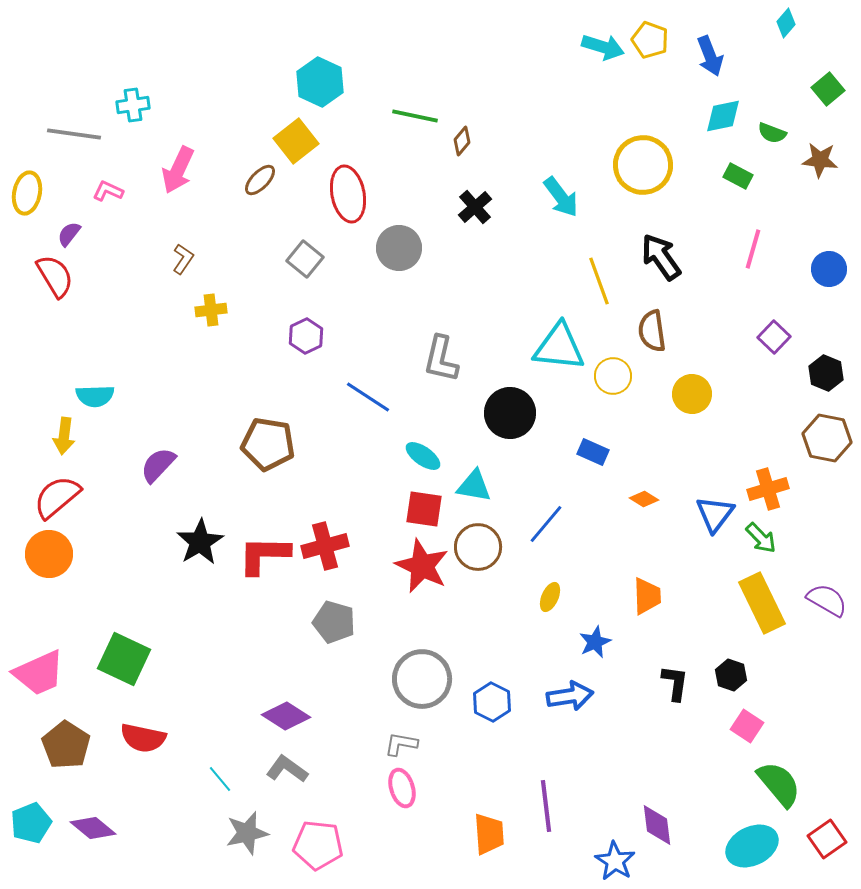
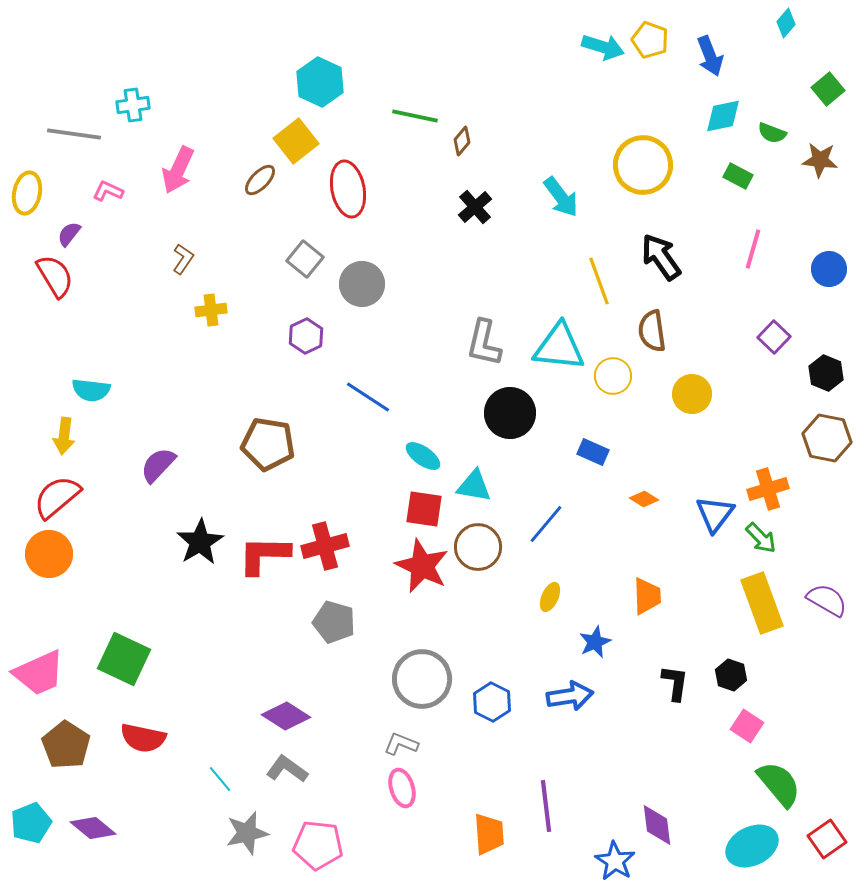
red ellipse at (348, 194): moved 5 px up
gray circle at (399, 248): moved 37 px left, 36 px down
gray L-shape at (441, 359): moved 43 px right, 16 px up
cyan semicircle at (95, 396): moved 4 px left, 6 px up; rotated 9 degrees clockwise
yellow rectangle at (762, 603): rotated 6 degrees clockwise
gray L-shape at (401, 744): rotated 12 degrees clockwise
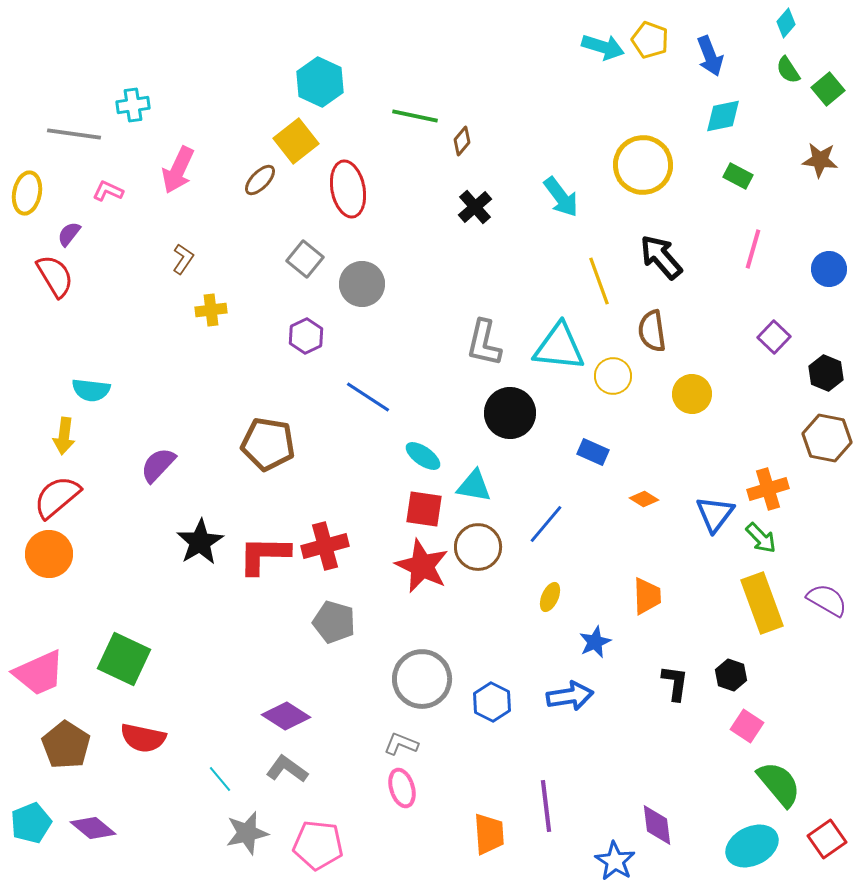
green semicircle at (772, 133): moved 16 px right, 63 px up; rotated 36 degrees clockwise
black arrow at (661, 257): rotated 6 degrees counterclockwise
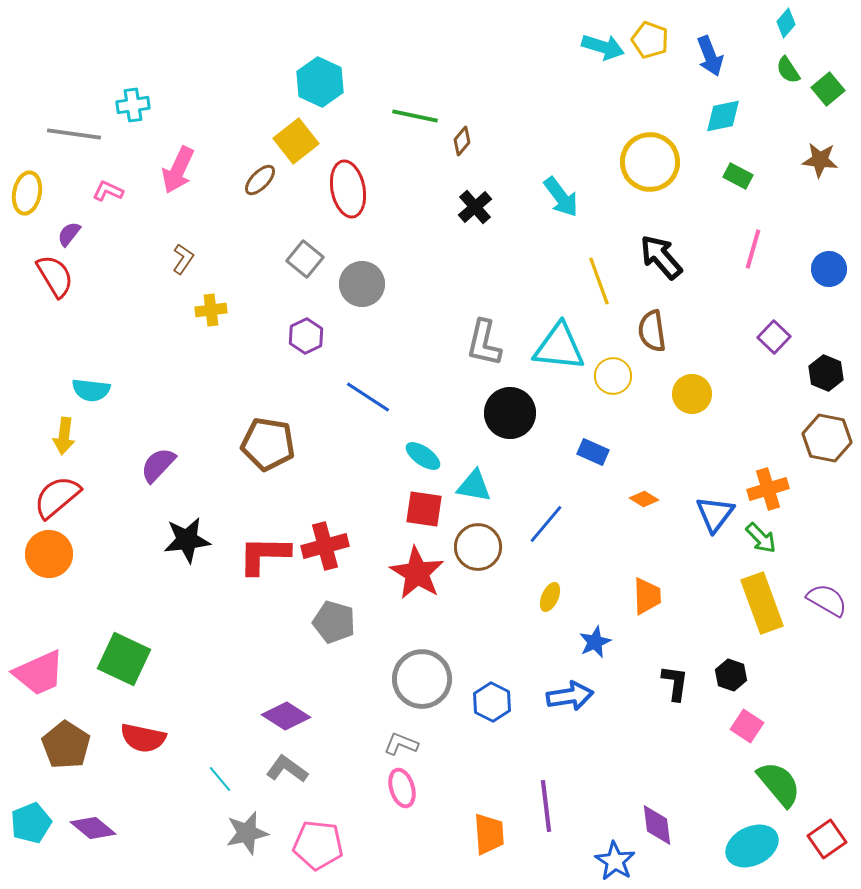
yellow circle at (643, 165): moved 7 px right, 3 px up
black star at (200, 542): moved 13 px left, 2 px up; rotated 24 degrees clockwise
red star at (422, 566): moved 5 px left, 7 px down; rotated 6 degrees clockwise
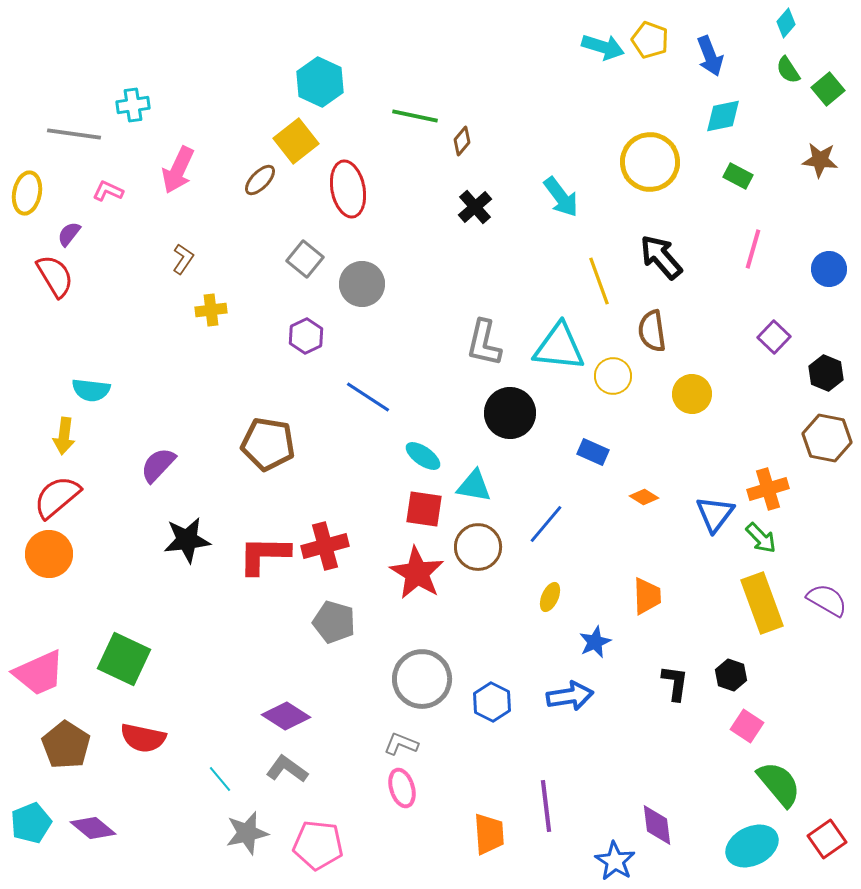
orange diamond at (644, 499): moved 2 px up
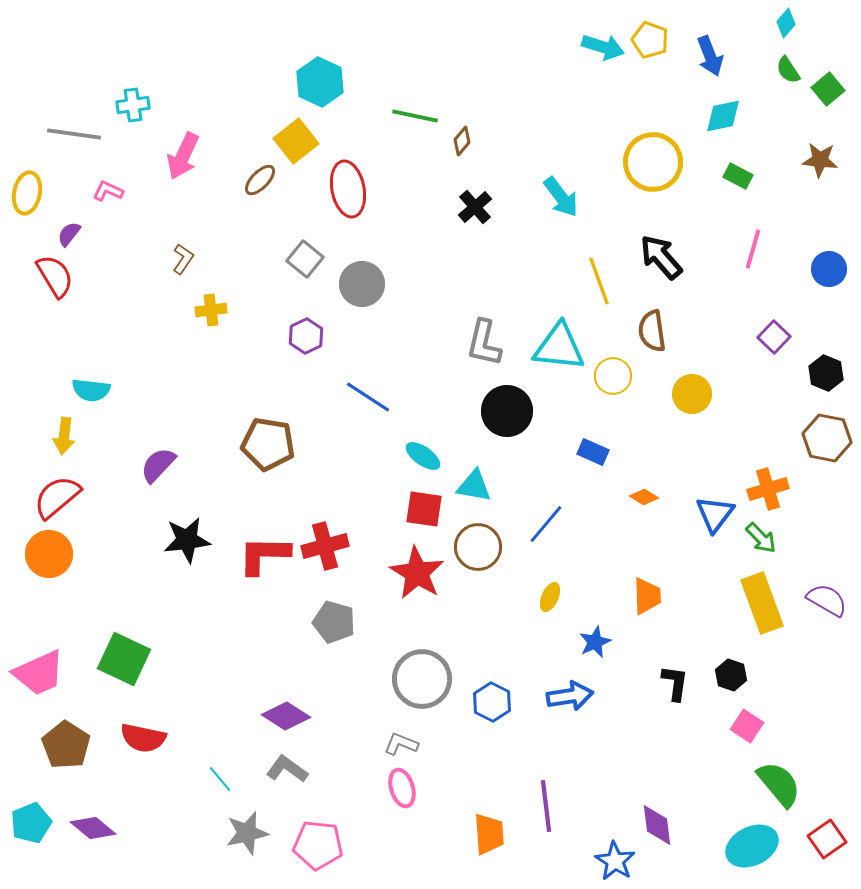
yellow circle at (650, 162): moved 3 px right
pink arrow at (178, 170): moved 5 px right, 14 px up
black circle at (510, 413): moved 3 px left, 2 px up
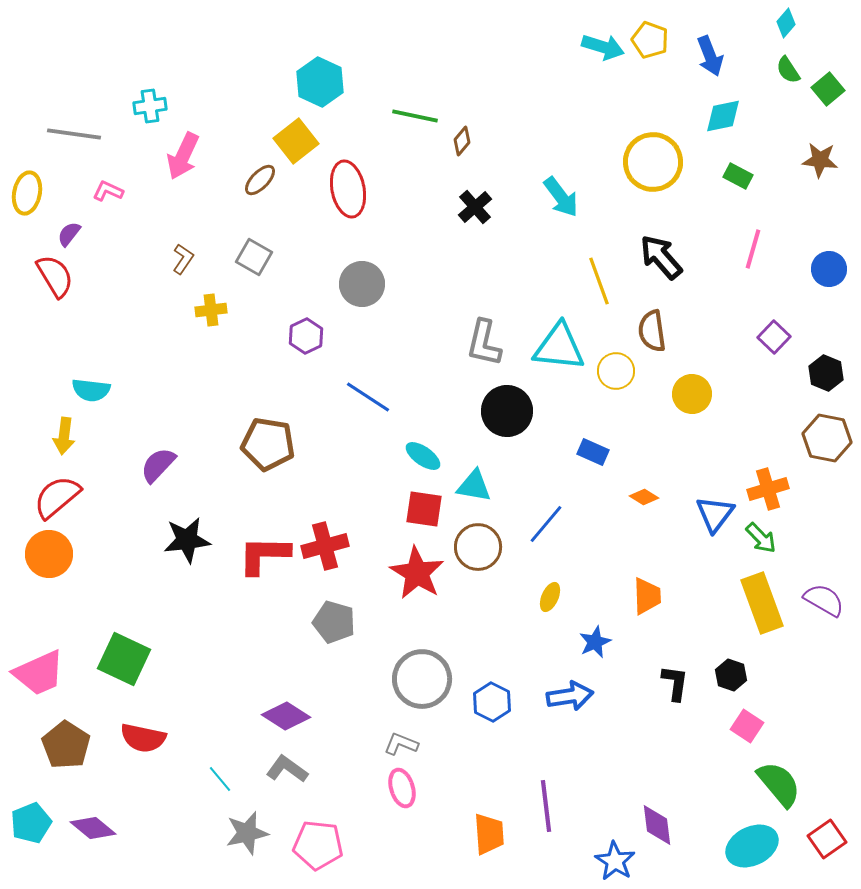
cyan cross at (133, 105): moved 17 px right, 1 px down
gray square at (305, 259): moved 51 px left, 2 px up; rotated 9 degrees counterclockwise
yellow circle at (613, 376): moved 3 px right, 5 px up
purple semicircle at (827, 600): moved 3 px left
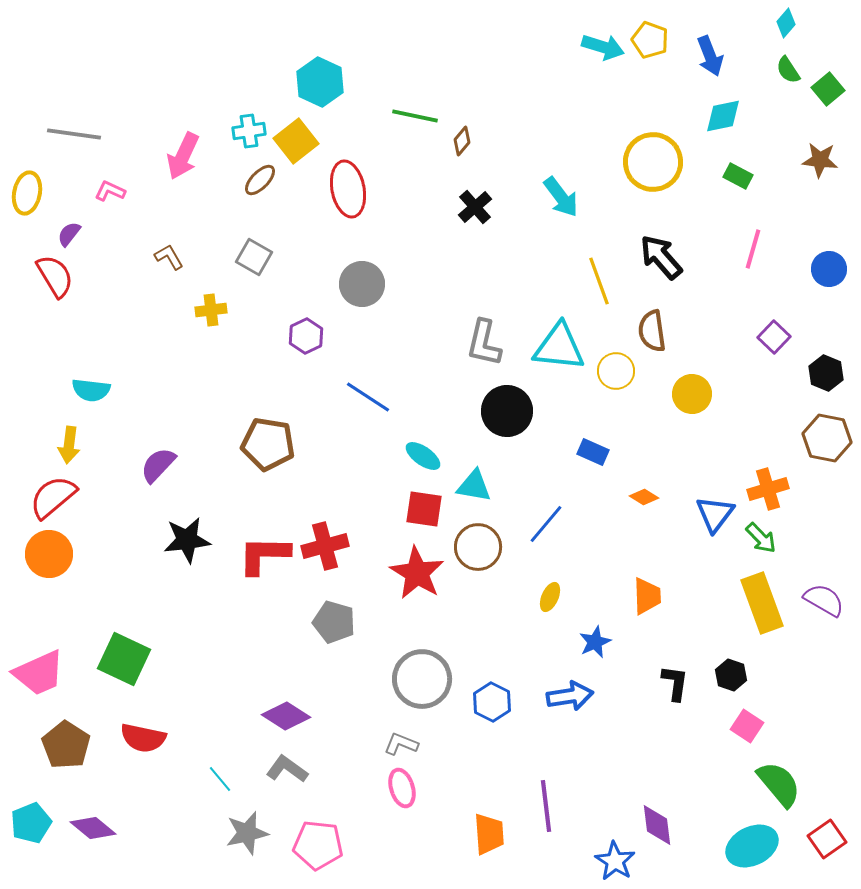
cyan cross at (150, 106): moved 99 px right, 25 px down
pink L-shape at (108, 191): moved 2 px right
brown L-shape at (183, 259): moved 14 px left, 2 px up; rotated 64 degrees counterclockwise
yellow arrow at (64, 436): moved 5 px right, 9 px down
red semicircle at (57, 497): moved 4 px left
